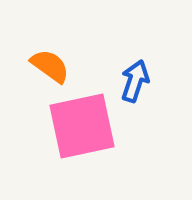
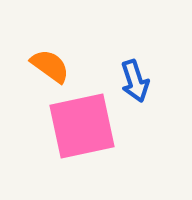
blue arrow: rotated 144 degrees clockwise
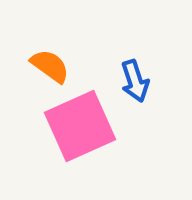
pink square: moved 2 px left; rotated 12 degrees counterclockwise
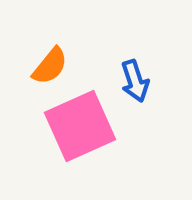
orange semicircle: rotated 93 degrees clockwise
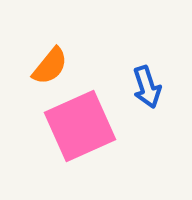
blue arrow: moved 12 px right, 6 px down
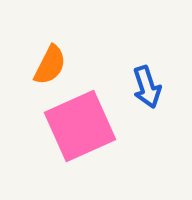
orange semicircle: moved 1 px up; rotated 12 degrees counterclockwise
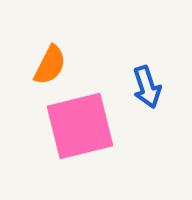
pink square: rotated 10 degrees clockwise
